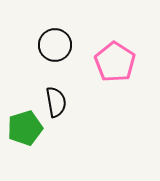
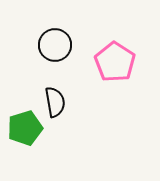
black semicircle: moved 1 px left
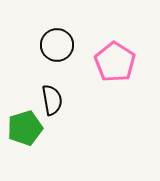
black circle: moved 2 px right
black semicircle: moved 3 px left, 2 px up
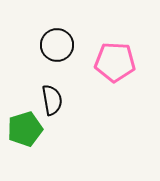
pink pentagon: rotated 30 degrees counterclockwise
green pentagon: moved 1 px down
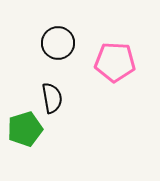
black circle: moved 1 px right, 2 px up
black semicircle: moved 2 px up
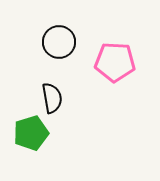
black circle: moved 1 px right, 1 px up
green pentagon: moved 6 px right, 4 px down
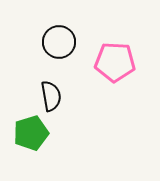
black semicircle: moved 1 px left, 2 px up
